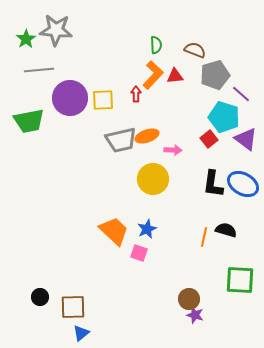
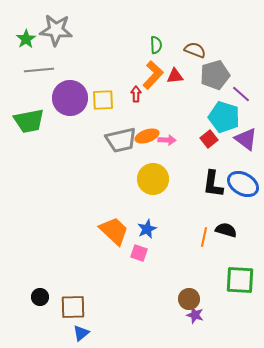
pink arrow: moved 6 px left, 10 px up
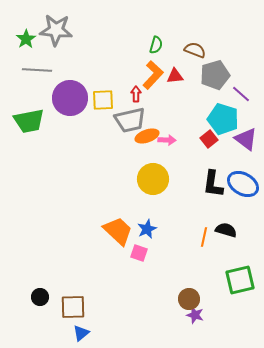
green semicircle: rotated 18 degrees clockwise
gray line: moved 2 px left; rotated 8 degrees clockwise
cyan pentagon: moved 1 px left, 2 px down
gray trapezoid: moved 9 px right, 20 px up
orange trapezoid: moved 4 px right
green square: rotated 16 degrees counterclockwise
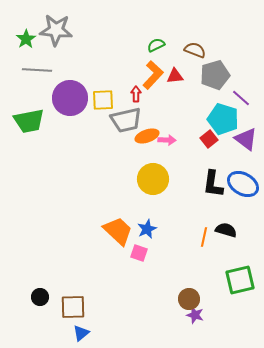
green semicircle: rotated 132 degrees counterclockwise
purple line: moved 4 px down
gray trapezoid: moved 4 px left
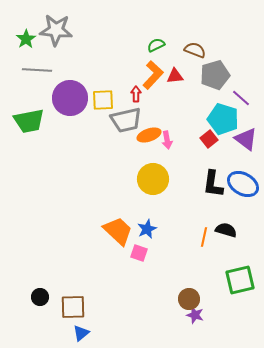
orange ellipse: moved 2 px right, 1 px up
pink arrow: rotated 78 degrees clockwise
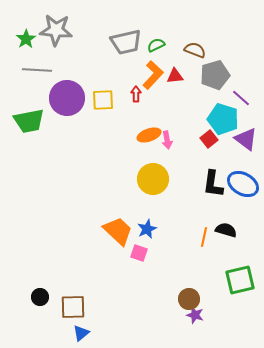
purple circle: moved 3 px left
gray trapezoid: moved 78 px up
